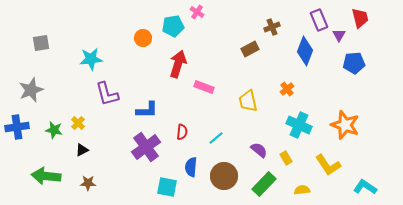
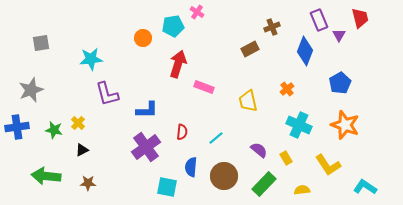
blue pentagon: moved 14 px left, 20 px down; rotated 25 degrees counterclockwise
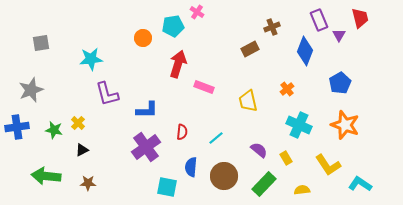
cyan L-shape: moved 5 px left, 3 px up
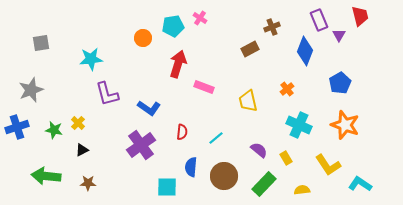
pink cross: moved 3 px right, 6 px down
red trapezoid: moved 2 px up
blue L-shape: moved 2 px right, 2 px up; rotated 35 degrees clockwise
blue cross: rotated 10 degrees counterclockwise
purple cross: moved 5 px left, 2 px up
cyan square: rotated 10 degrees counterclockwise
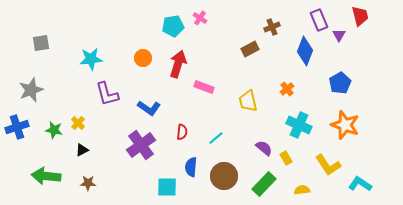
orange circle: moved 20 px down
purple semicircle: moved 5 px right, 2 px up
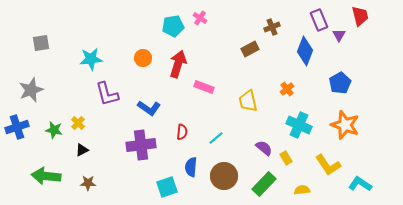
purple cross: rotated 28 degrees clockwise
cyan square: rotated 20 degrees counterclockwise
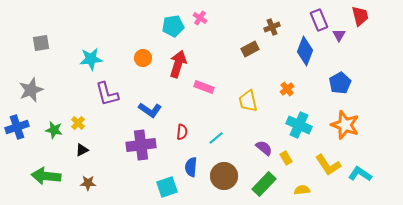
blue L-shape: moved 1 px right, 2 px down
cyan L-shape: moved 10 px up
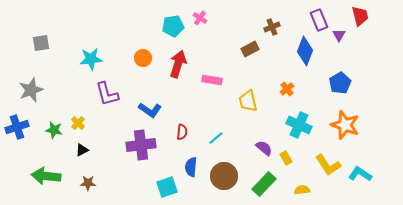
pink rectangle: moved 8 px right, 7 px up; rotated 12 degrees counterclockwise
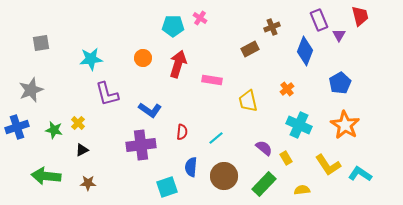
cyan pentagon: rotated 10 degrees clockwise
orange star: rotated 12 degrees clockwise
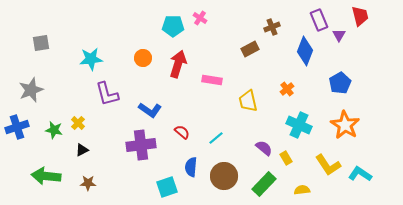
red semicircle: rotated 56 degrees counterclockwise
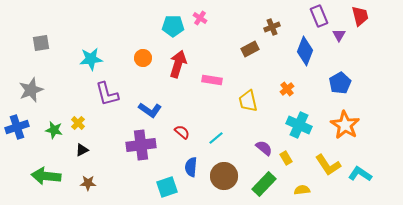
purple rectangle: moved 4 px up
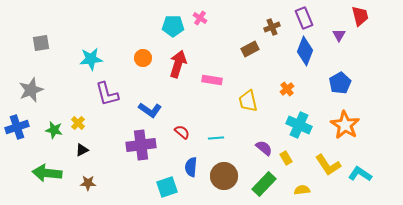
purple rectangle: moved 15 px left, 2 px down
cyan line: rotated 35 degrees clockwise
green arrow: moved 1 px right, 3 px up
